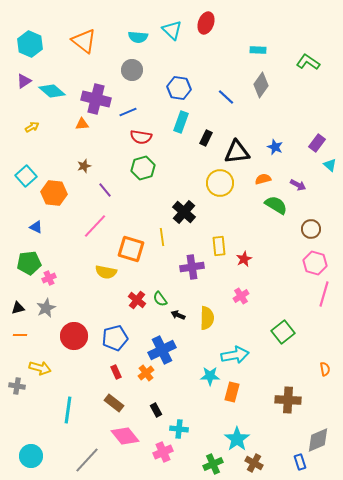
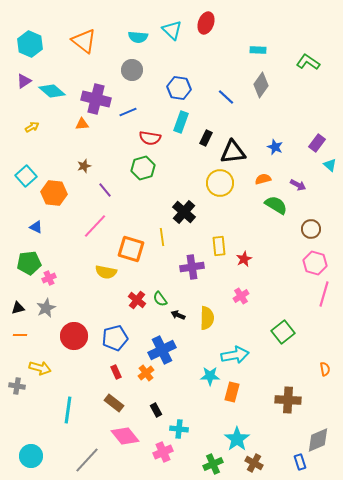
red semicircle at (141, 137): moved 9 px right, 1 px down
black triangle at (237, 152): moved 4 px left
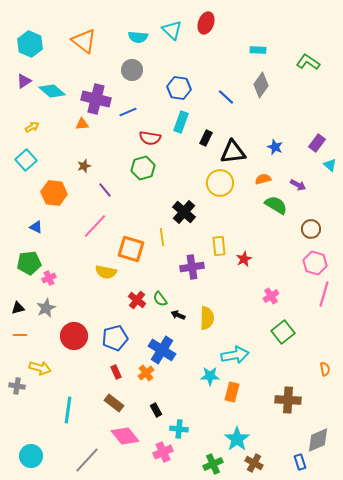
cyan square at (26, 176): moved 16 px up
pink cross at (241, 296): moved 30 px right
blue cross at (162, 350): rotated 32 degrees counterclockwise
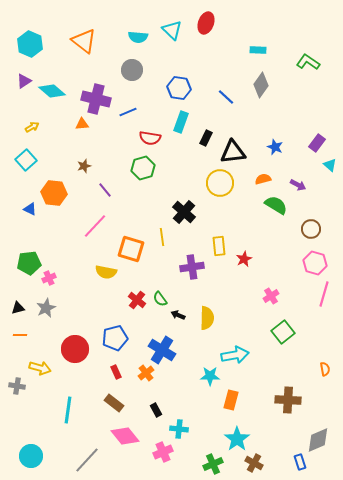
blue triangle at (36, 227): moved 6 px left, 18 px up
red circle at (74, 336): moved 1 px right, 13 px down
orange rectangle at (232, 392): moved 1 px left, 8 px down
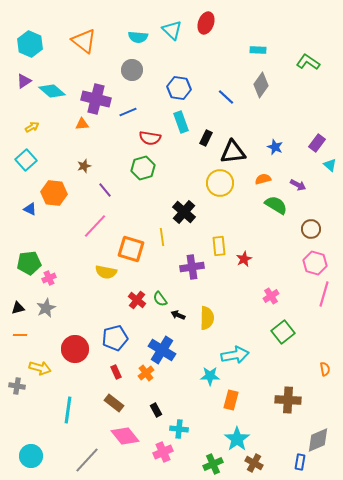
cyan rectangle at (181, 122): rotated 40 degrees counterclockwise
blue rectangle at (300, 462): rotated 28 degrees clockwise
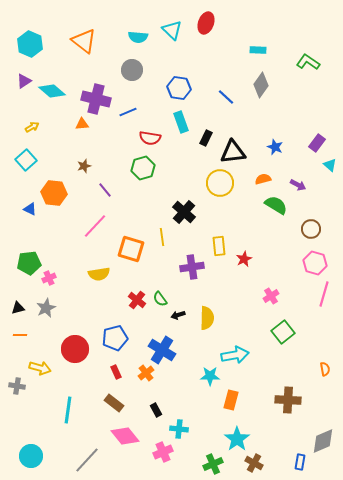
yellow semicircle at (106, 272): moved 7 px left, 2 px down; rotated 20 degrees counterclockwise
black arrow at (178, 315): rotated 40 degrees counterclockwise
gray diamond at (318, 440): moved 5 px right, 1 px down
